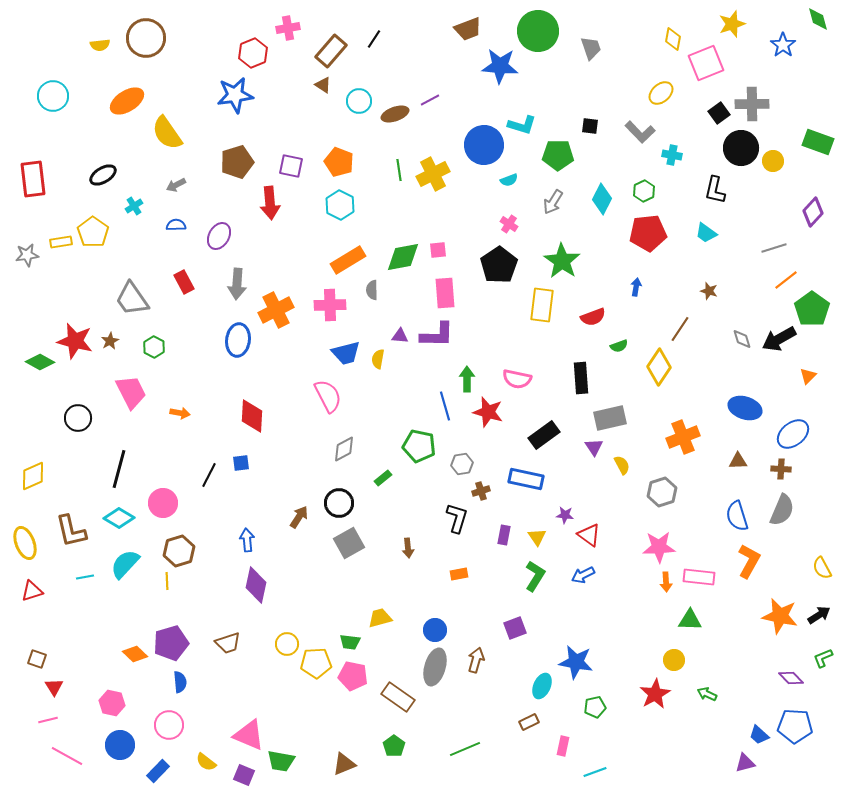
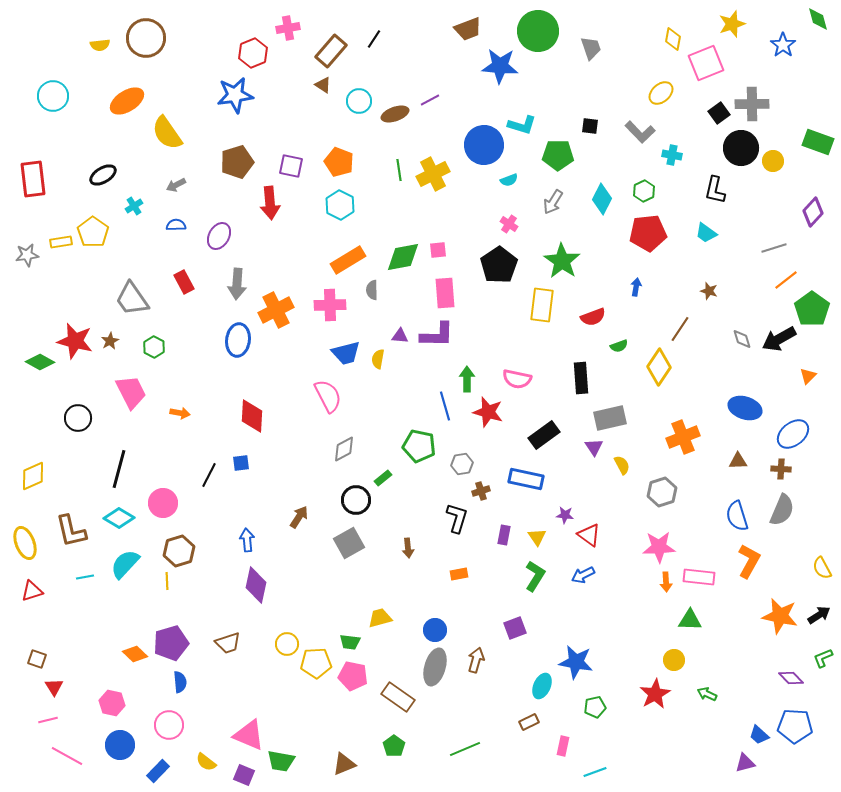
black circle at (339, 503): moved 17 px right, 3 px up
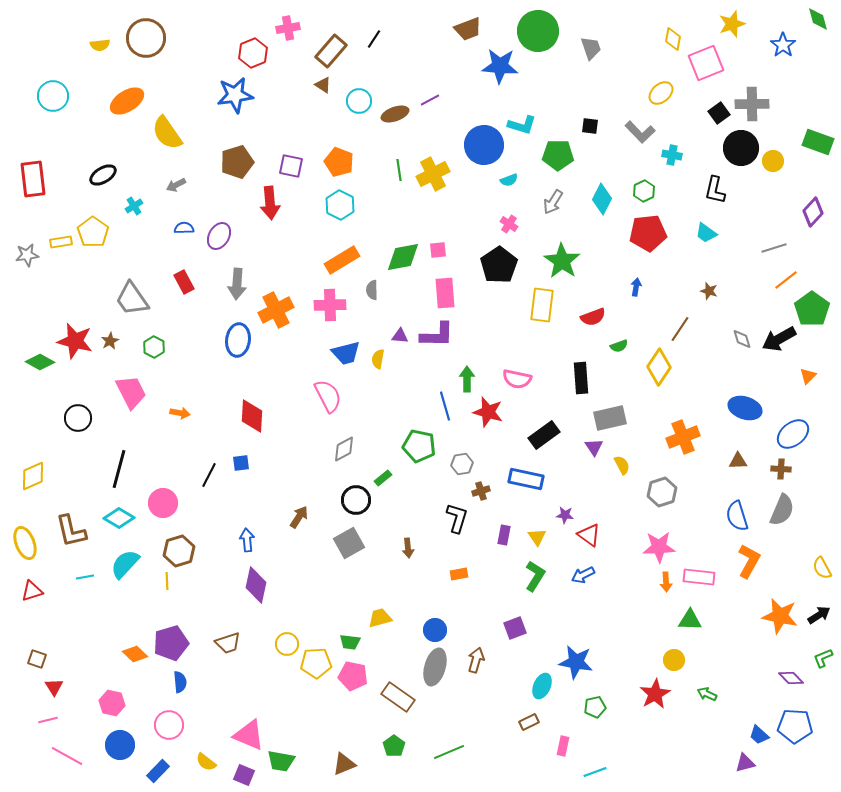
blue semicircle at (176, 225): moved 8 px right, 3 px down
orange rectangle at (348, 260): moved 6 px left
green line at (465, 749): moved 16 px left, 3 px down
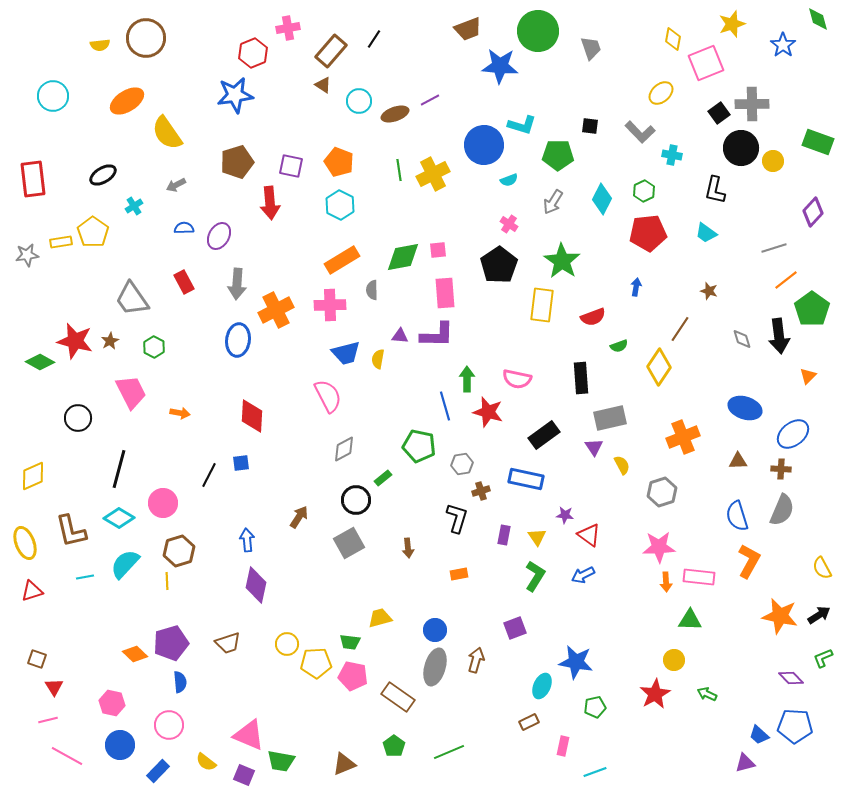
black arrow at (779, 339): moved 3 px up; rotated 68 degrees counterclockwise
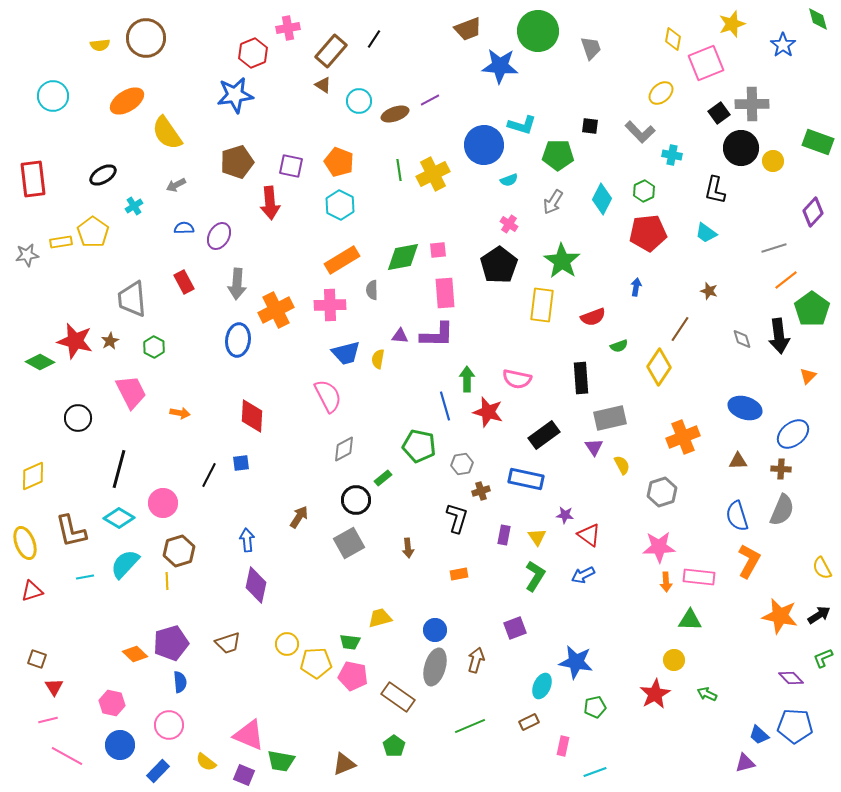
gray trapezoid at (132, 299): rotated 30 degrees clockwise
green line at (449, 752): moved 21 px right, 26 px up
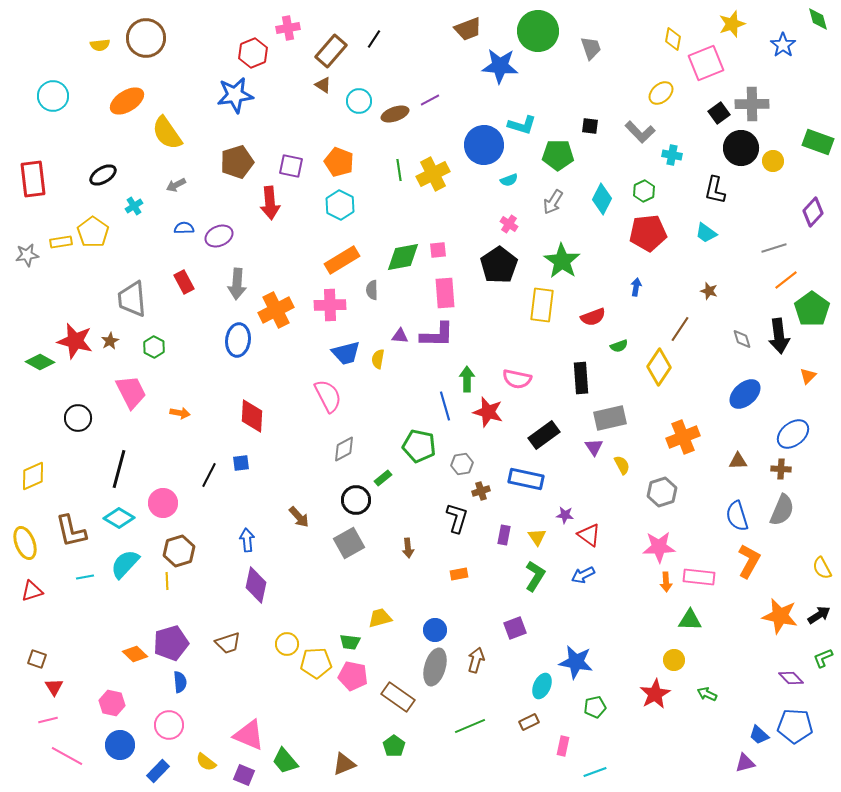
purple ellipse at (219, 236): rotated 36 degrees clockwise
blue ellipse at (745, 408): moved 14 px up; rotated 60 degrees counterclockwise
brown arrow at (299, 517): rotated 105 degrees clockwise
green trapezoid at (281, 761): moved 4 px right; rotated 40 degrees clockwise
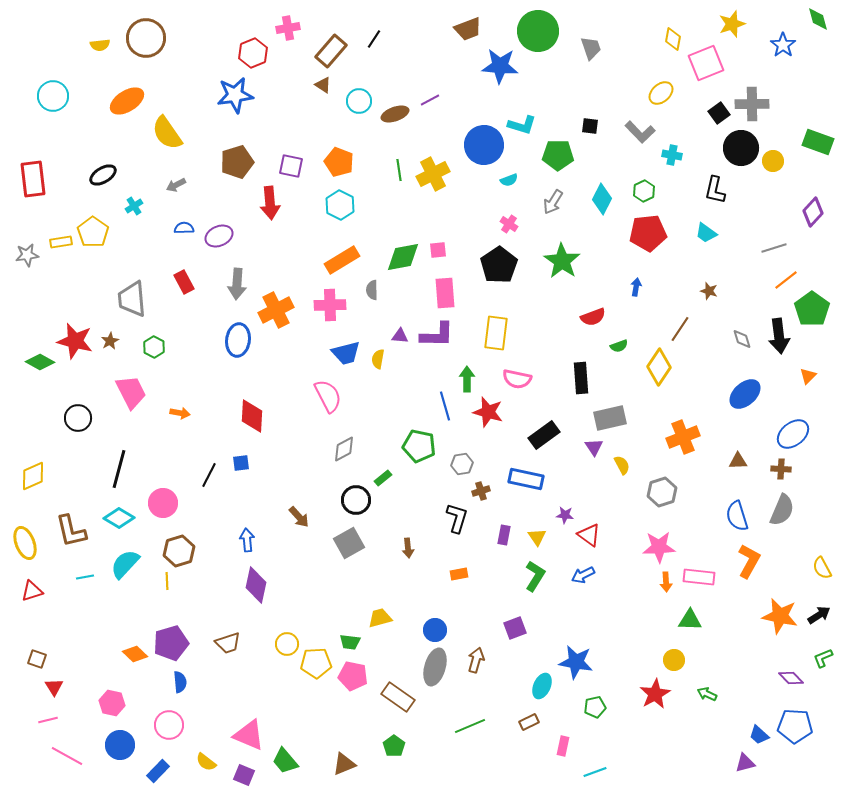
yellow rectangle at (542, 305): moved 46 px left, 28 px down
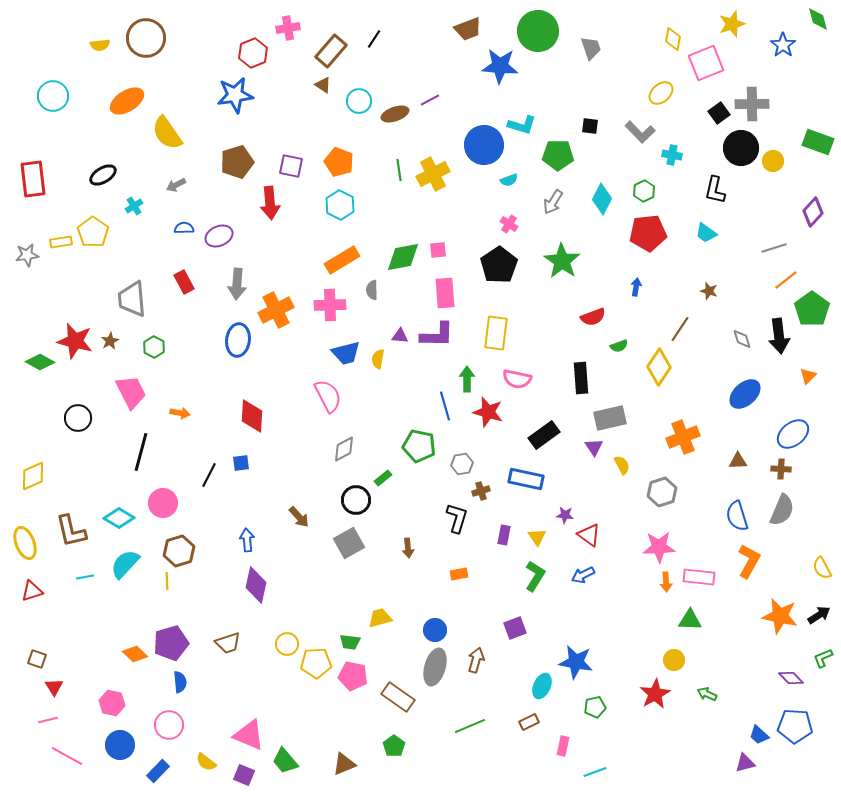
black line at (119, 469): moved 22 px right, 17 px up
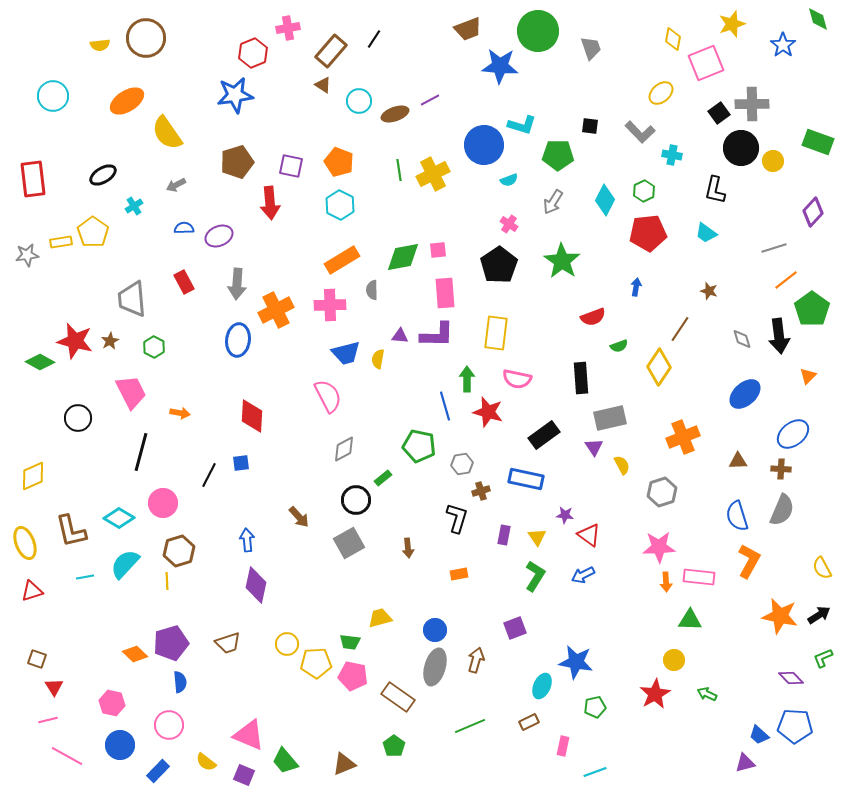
cyan diamond at (602, 199): moved 3 px right, 1 px down
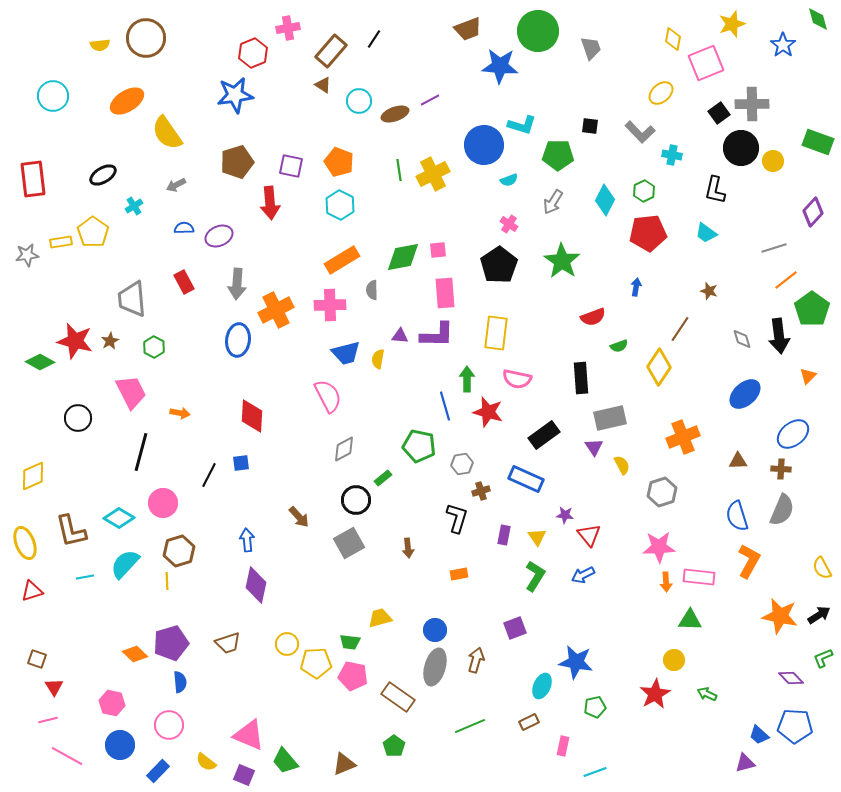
blue rectangle at (526, 479): rotated 12 degrees clockwise
red triangle at (589, 535): rotated 15 degrees clockwise
